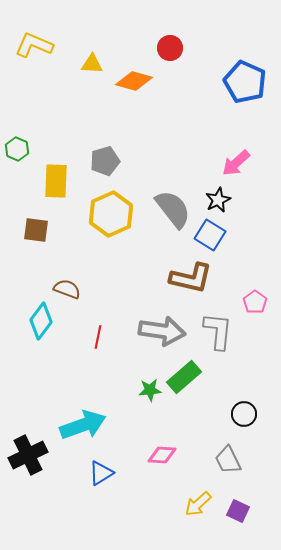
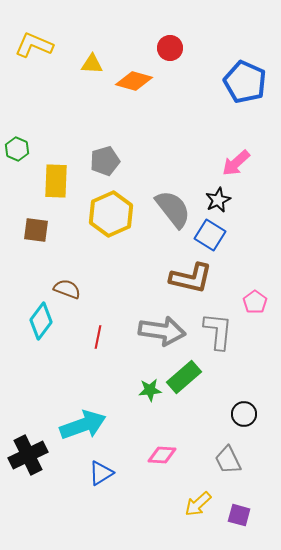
purple square: moved 1 px right, 4 px down; rotated 10 degrees counterclockwise
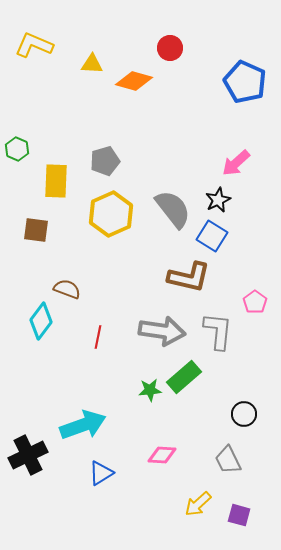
blue square: moved 2 px right, 1 px down
brown L-shape: moved 2 px left, 1 px up
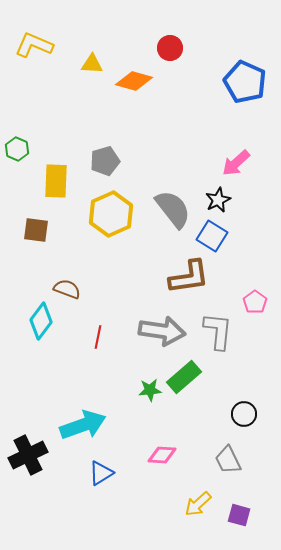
brown L-shape: rotated 21 degrees counterclockwise
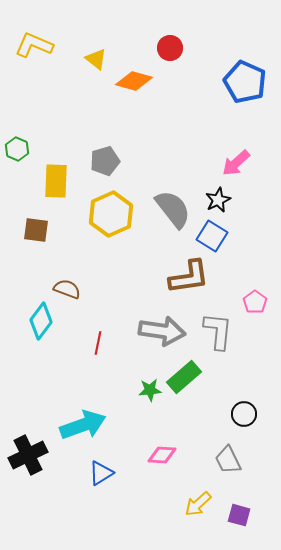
yellow triangle: moved 4 px right, 5 px up; rotated 35 degrees clockwise
red line: moved 6 px down
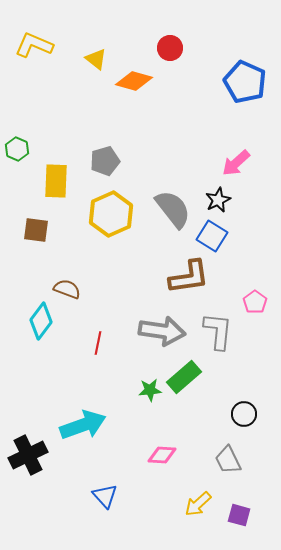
blue triangle: moved 4 px right, 23 px down; rotated 40 degrees counterclockwise
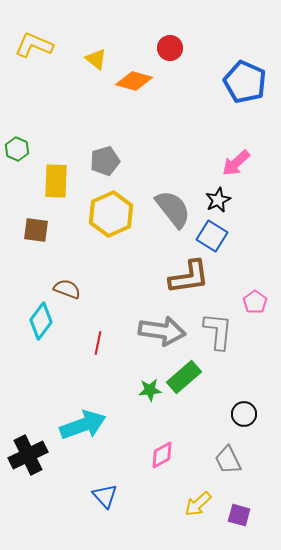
pink diamond: rotated 32 degrees counterclockwise
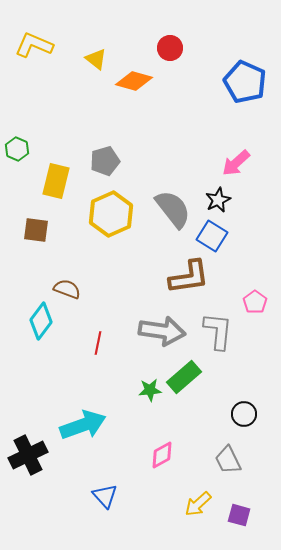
yellow rectangle: rotated 12 degrees clockwise
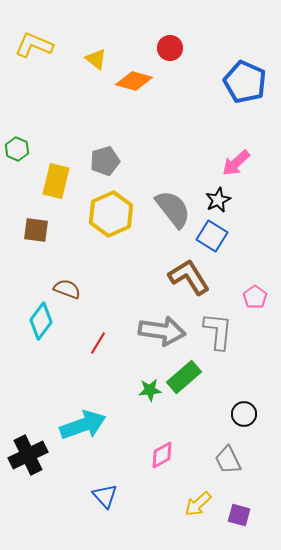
brown L-shape: rotated 114 degrees counterclockwise
pink pentagon: moved 5 px up
red line: rotated 20 degrees clockwise
